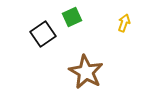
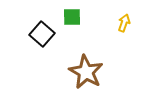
green square: rotated 24 degrees clockwise
black square: moved 1 px left; rotated 15 degrees counterclockwise
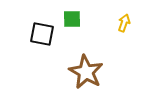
green square: moved 2 px down
black square: rotated 30 degrees counterclockwise
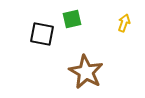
green square: rotated 12 degrees counterclockwise
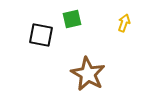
black square: moved 1 px left, 1 px down
brown star: moved 2 px right, 2 px down
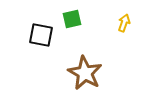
brown star: moved 3 px left, 1 px up
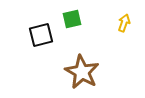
black square: rotated 25 degrees counterclockwise
brown star: moved 3 px left, 1 px up
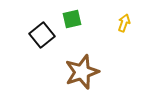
black square: moved 1 px right; rotated 25 degrees counterclockwise
brown star: rotated 24 degrees clockwise
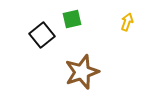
yellow arrow: moved 3 px right, 1 px up
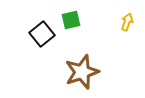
green square: moved 1 px left, 1 px down
black square: moved 1 px up
